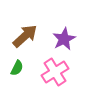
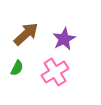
brown arrow: moved 1 px right, 2 px up
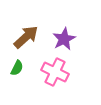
brown arrow: moved 3 px down
pink cross: rotated 32 degrees counterclockwise
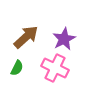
pink cross: moved 4 px up
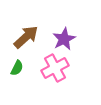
pink cross: rotated 36 degrees clockwise
